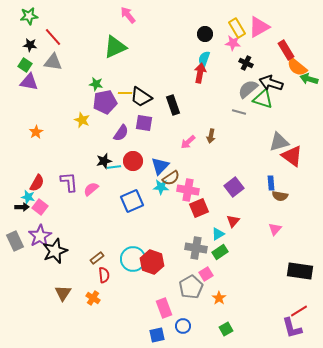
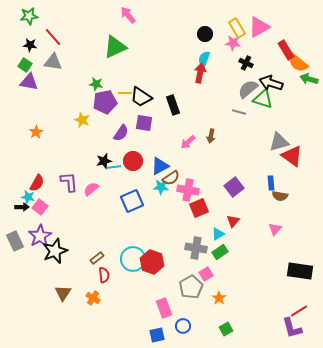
orange semicircle at (297, 67): moved 1 px right, 4 px up
blue triangle at (160, 166): rotated 18 degrees clockwise
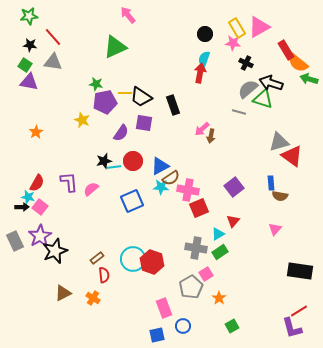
pink arrow at (188, 142): moved 14 px right, 13 px up
brown triangle at (63, 293): rotated 30 degrees clockwise
green square at (226, 329): moved 6 px right, 3 px up
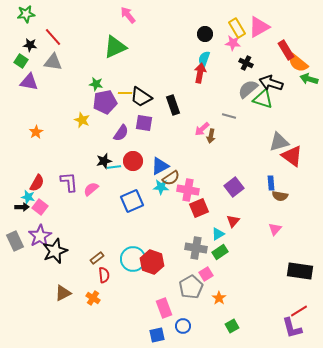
green star at (29, 16): moved 3 px left, 2 px up
green square at (25, 65): moved 4 px left, 4 px up
gray line at (239, 112): moved 10 px left, 4 px down
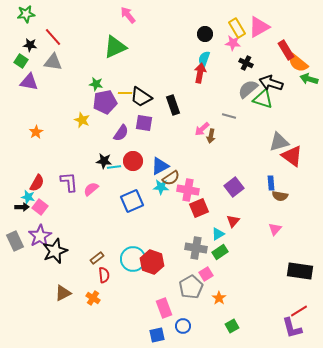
black star at (104, 161): rotated 21 degrees clockwise
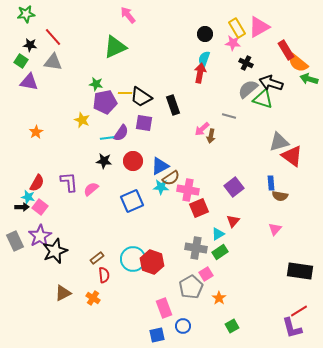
cyan line at (114, 167): moved 7 px left, 29 px up
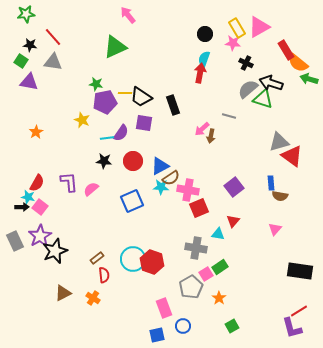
cyan triangle at (218, 234): rotated 40 degrees clockwise
green rectangle at (220, 252): moved 15 px down
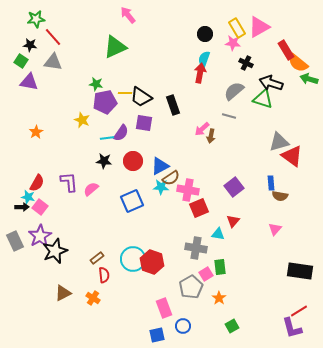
green star at (26, 14): moved 10 px right, 5 px down
gray semicircle at (248, 89): moved 14 px left, 2 px down
green rectangle at (220, 267): rotated 63 degrees counterclockwise
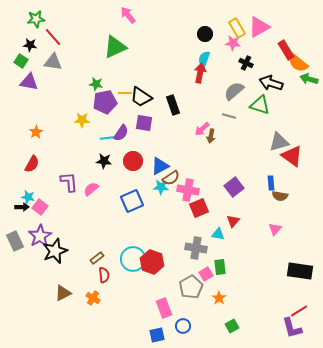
green triangle at (263, 99): moved 3 px left, 6 px down
yellow star at (82, 120): rotated 21 degrees counterclockwise
red semicircle at (37, 183): moved 5 px left, 19 px up
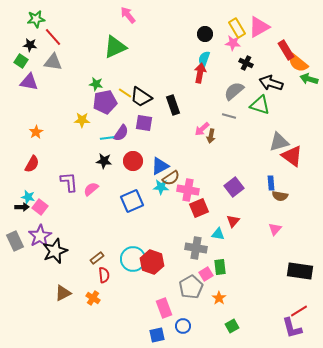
yellow line at (125, 93): rotated 32 degrees clockwise
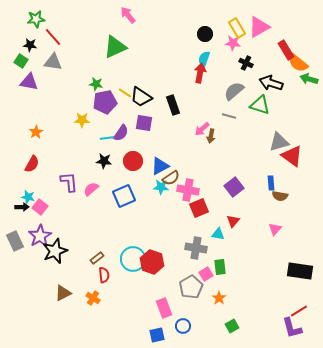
blue square at (132, 201): moved 8 px left, 5 px up
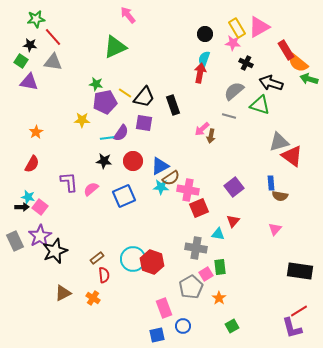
black trapezoid at (141, 97): moved 3 px right; rotated 85 degrees counterclockwise
